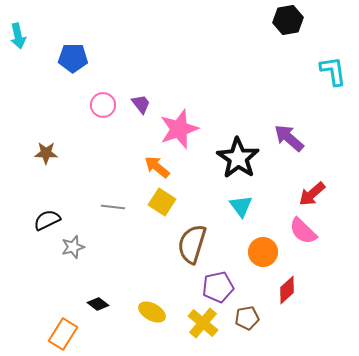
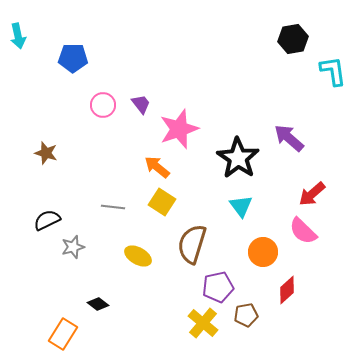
black hexagon: moved 5 px right, 19 px down
brown star: rotated 15 degrees clockwise
yellow ellipse: moved 14 px left, 56 px up
brown pentagon: moved 1 px left, 3 px up
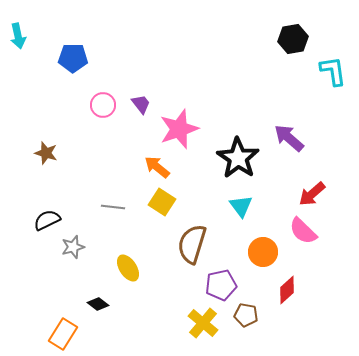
yellow ellipse: moved 10 px left, 12 px down; rotated 28 degrees clockwise
purple pentagon: moved 3 px right, 2 px up
brown pentagon: rotated 20 degrees clockwise
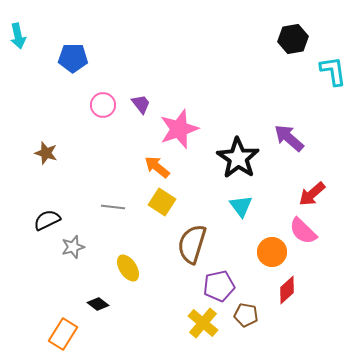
orange circle: moved 9 px right
purple pentagon: moved 2 px left, 1 px down
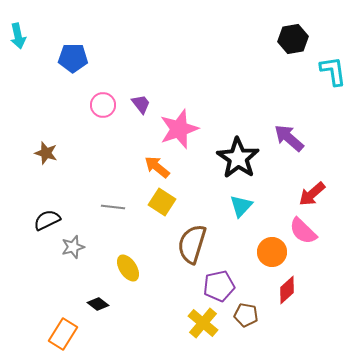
cyan triangle: rotated 20 degrees clockwise
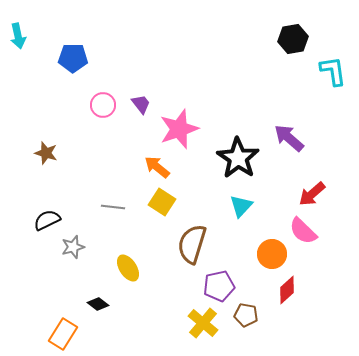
orange circle: moved 2 px down
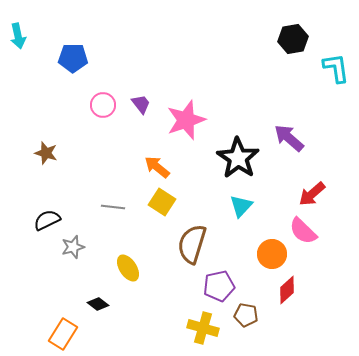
cyan L-shape: moved 3 px right, 3 px up
pink star: moved 7 px right, 9 px up
yellow cross: moved 5 px down; rotated 24 degrees counterclockwise
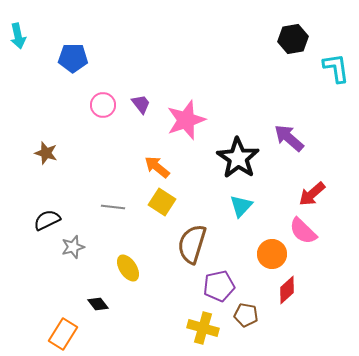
black diamond: rotated 15 degrees clockwise
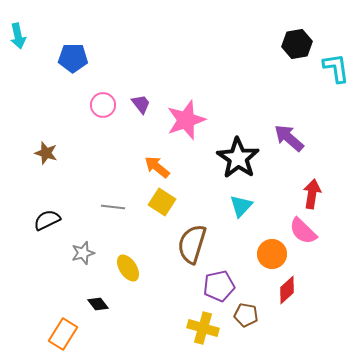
black hexagon: moved 4 px right, 5 px down
red arrow: rotated 140 degrees clockwise
gray star: moved 10 px right, 6 px down
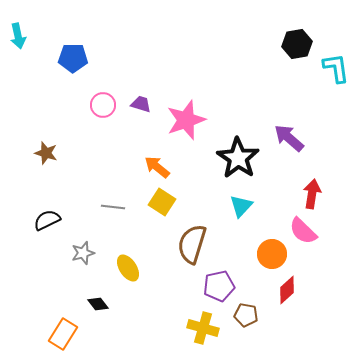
purple trapezoid: rotated 35 degrees counterclockwise
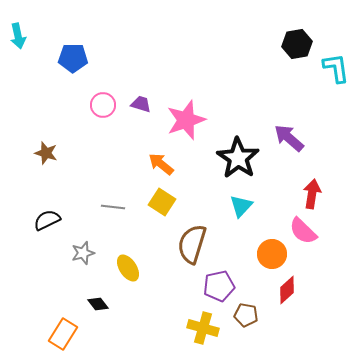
orange arrow: moved 4 px right, 3 px up
